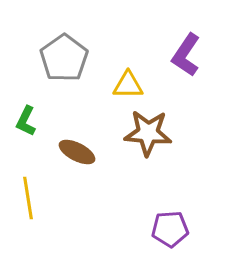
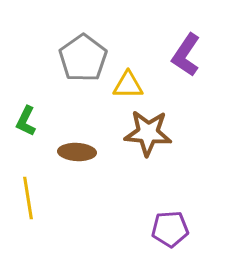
gray pentagon: moved 19 px right
brown ellipse: rotated 24 degrees counterclockwise
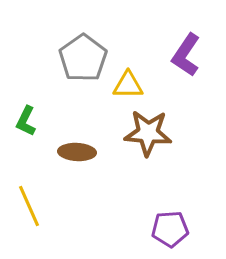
yellow line: moved 1 px right, 8 px down; rotated 15 degrees counterclockwise
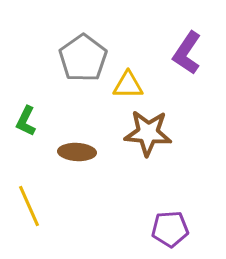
purple L-shape: moved 1 px right, 2 px up
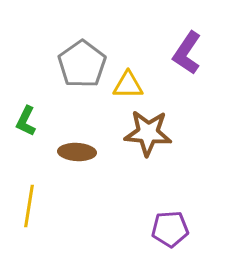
gray pentagon: moved 1 px left, 6 px down
yellow line: rotated 33 degrees clockwise
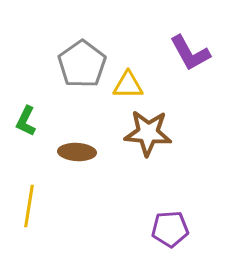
purple L-shape: moved 3 px right; rotated 63 degrees counterclockwise
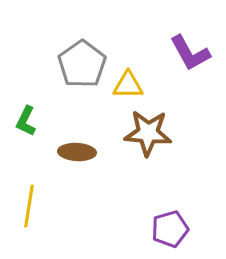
purple pentagon: rotated 12 degrees counterclockwise
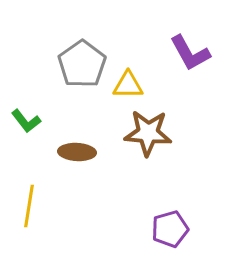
green L-shape: rotated 64 degrees counterclockwise
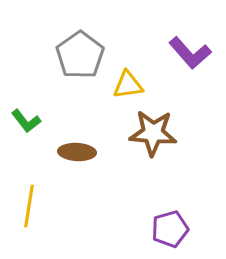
purple L-shape: rotated 12 degrees counterclockwise
gray pentagon: moved 2 px left, 9 px up
yellow triangle: rotated 8 degrees counterclockwise
brown star: moved 5 px right
